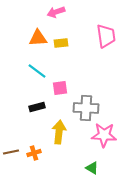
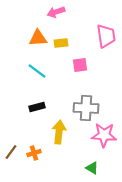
pink square: moved 20 px right, 23 px up
brown line: rotated 42 degrees counterclockwise
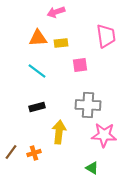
gray cross: moved 2 px right, 3 px up
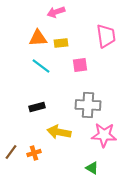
cyan line: moved 4 px right, 5 px up
yellow arrow: rotated 85 degrees counterclockwise
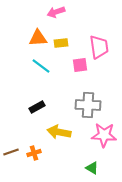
pink trapezoid: moved 7 px left, 11 px down
black rectangle: rotated 14 degrees counterclockwise
brown line: rotated 35 degrees clockwise
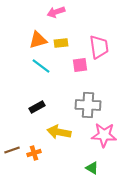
orange triangle: moved 2 px down; rotated 12 degrees counterclockwise
brown line: moved 1 px right, 2 px up
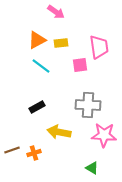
pink arrow: rotated 126 degrees counterclockwise
orange triangle: moved 1 px left; rotated 12 degrees counterclockwise
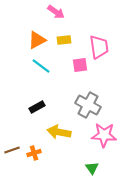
yellow rectangle: moved 3 px right, 3 px up
gray cross: rotated 25 degrees clockwise
green triangle: rotated 24 degrees clockwise
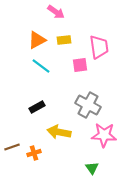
brown line: moved 3 px up
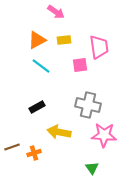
gray cross: rotated 15 degrees counterclockwise
